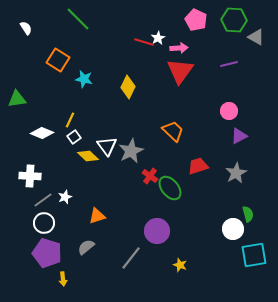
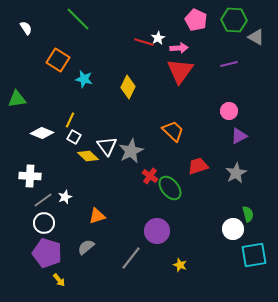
white square at (74, 137): rotated 24 degrees counterclockwise
yellow arrow at (63, 279): moved 4 px left, 1 px down; rotated 32 degrees counterclockwise
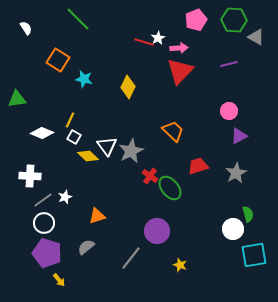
pink pentagon at (196, 20): rotated 25 degrees clockwise
red triangle at (180, 71): rotated 8 degrees clockwise
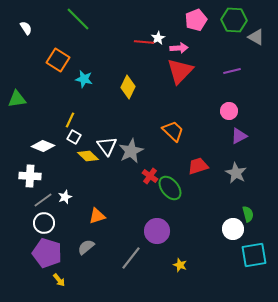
red line at (144, 42): rotated 12 degrees counterclockwise
purple line at (229, 64): moved 3 px right, 7 px down
white diamond at (42, 133): moved 1 px right, 13 px down
gray star at (236, 173): rotated 15 degrees counterclockwise
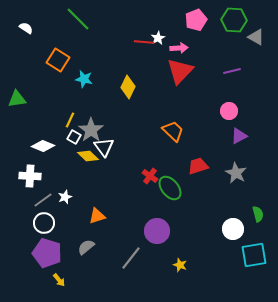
white semicircle at (26, 28): rotated 24 degrees counterclockwise
white triangle at (107, 146): moved 3 px left, 1 px down
gray star at (131, 151): moved 40 px left, 21 px up; rotated 10 degrees counterclockwise
green semicircle at (248, 214): moved 10 px right
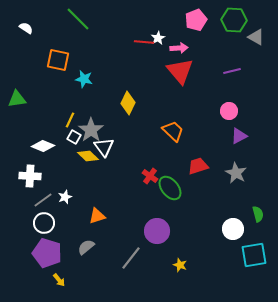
orange square at (58, 60): rotated 20 degrees counterclockwise
red triangle at (180, 71): rotated 24 degrees counterclockwise
yellow diamond at (128, 87): moved 16 px down
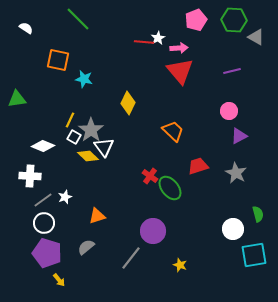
purple circle at (157, 231): moved 4 px left
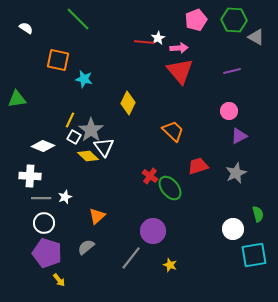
gray star at (236, 173): rotated 20 degrees clockwise
gray line at (43, 200): moved 2 px left, 2 px up; rotated 36 degrees clockwise
orange triangle at (97, 216): rotated 24 degrees counterclockwise
yellow star at (180, 265): moved 10 px left
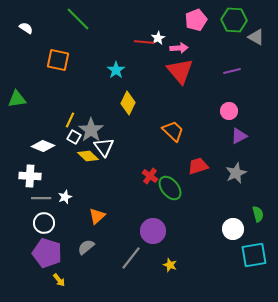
cyan star at (84, 79): moved 32 px right, 9 px up; rotated 24 degrees clockwise
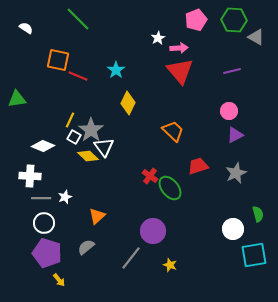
red line at (144, 42): moved 66 px left, 34 px down; rotated 18 degrees clockwise
purple triangle at (239, 136): moved 4 px left, 1 px up
